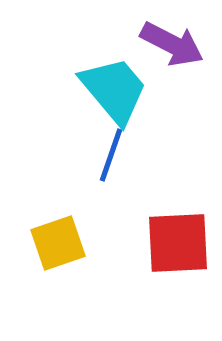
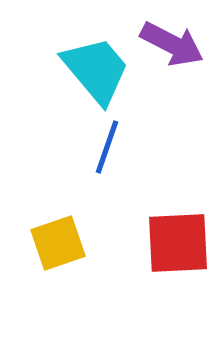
cyan trapezoid: moved 18 px left, 20 px up
blue line: moved 4 px left, 8 px up
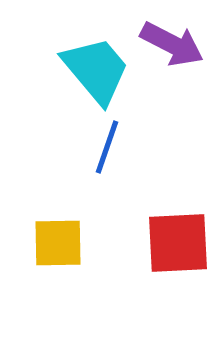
yellow square: rotated 18 degrees clockwise
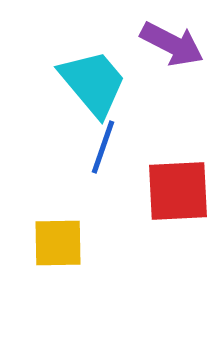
cyan trapezoid: moved 3 px left, 13 px down
blue line: moved 4 px left
red square: moved 52 px up
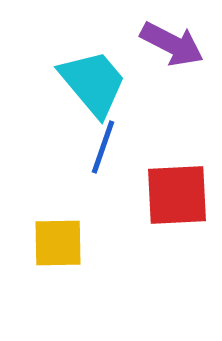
red square: moved 1 px left, 4 px down
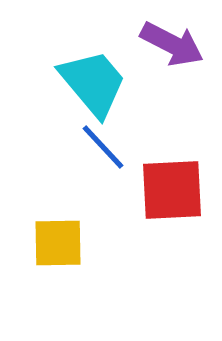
blue line: rotated 62 degrees counterclockwise
red square: moved 5 px left, 5 px up
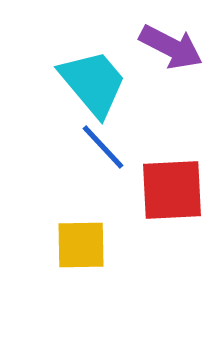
purple arrow: moved 1 px left, 3 px down
yellow square: moved 23 px right, 2 px down
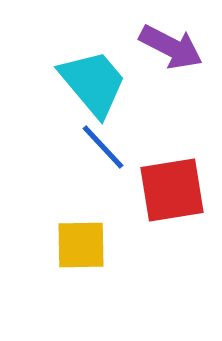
red square: rotated 6 degrees counterclockwise
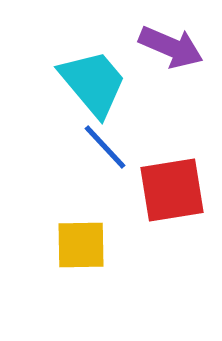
purple arrow: rotated 4 degrees counterclockwise
blue line: moved 2 px right
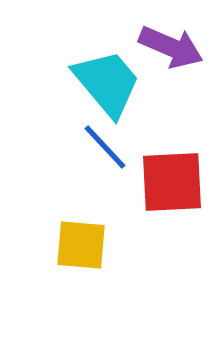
cyan trapezoid: moved 14 px right
red square: moved 8 px up; rotated 6 degrees clockwise
yellow square: rotated 6 degrees clockwise
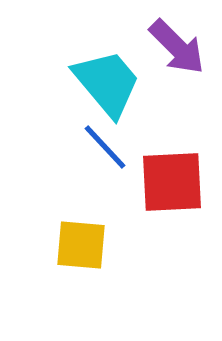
purple arrow: moved 6 px right; rotated 22 degrees clockwise
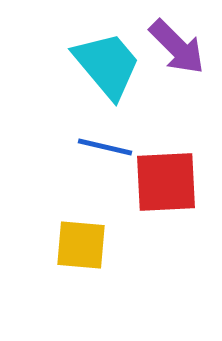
cyan trapezoid: moved 18 px up
blue line: rotated 34 degrees counterclockwise
red square: moved 6 px left
